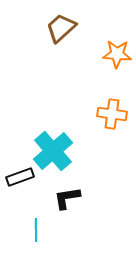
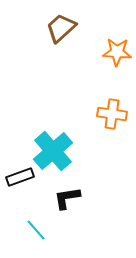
orange star: moved 2 px up
cyan line: rotated 40 degrees counterclockwise
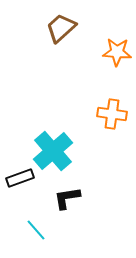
black rectangle: moved 1 px down
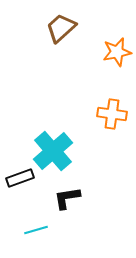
orange star: rotated 16 degrees counterclockwise
cyan line: rotated 65 degrees counterclockwise
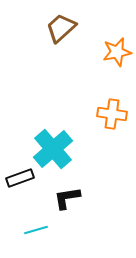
cyan cross: moved 2 px up
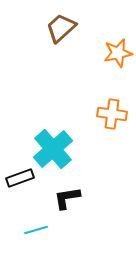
orange star: moved 1 px right, 1 px down
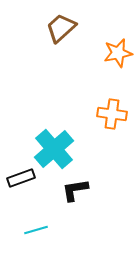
cyan cross: moved 1 px right
black rectangle: moved 1 px right
black L-shape: moved 8 px right, 8 px up
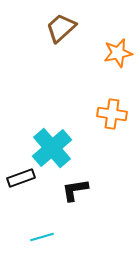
cyan cross: moved 2 px left, 1 px up
cyan line: moved 6 px right, 7 px down
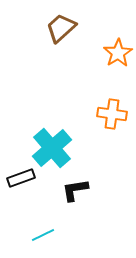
orange star: rotated 20 degrees counterclockwise
cyan line: moved 1 px right, 2 px up; rotated 10 degrees counterclockwise
